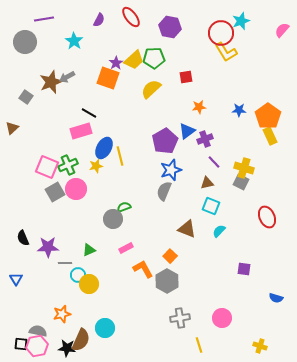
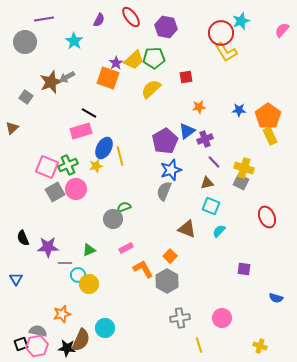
purple hexagon at (170, 27): moved 4 px left
black square at (21, 344): rotated 24 degrees counterclockwise
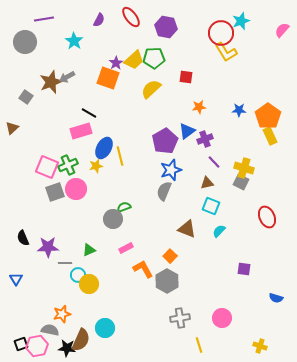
red square at (186, 77): rotated 16 degrees clockwise
gray square at (55, 192): rotated 12 degrees clockwise
gray semicircle at (38, 331): moved 12 px right, 1 px up
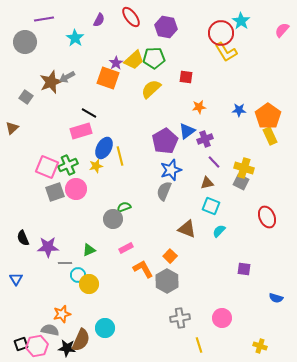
cyan star at (241, 21): rotated 18 degrees counterclockwise
cyan star at (74, 41): moved 1 px right, 3 px up
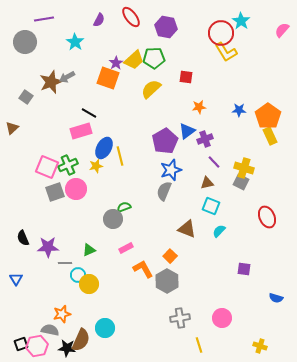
cyan star at (75, 38): moved 4 px down
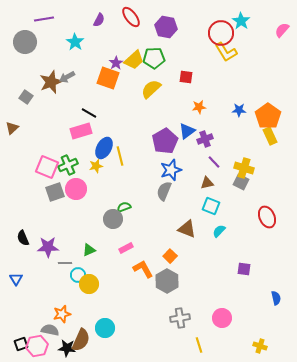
blue semicircle at (276, 298): rotated 120 degrees counterclockwise
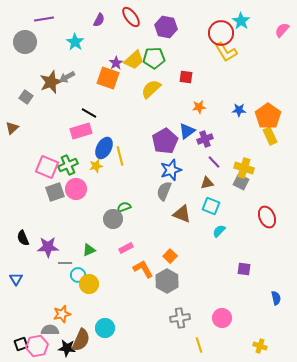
brown triangle at (187, 229): moved 5 px left, 15 px up
gray semicircle at (50, 330): rotated 12 degrees counterclockwise
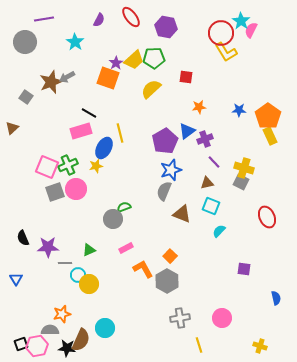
pink semicircle at (282, 30): moved 31 px left; rotated 14 degrees counterclockwise
yellow line at (120, 156): moved 23 px up
